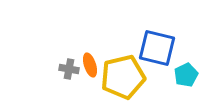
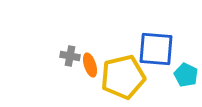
blue square: moved 1 px left, 1 px down; rotated 9 degrees counterclockwise
gray cross: moved 1 px right, 13 px up
cyan pentagon: rotated 20 degrees counterclockwise
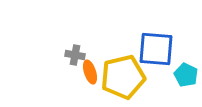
gray cross: moved 5 px right, 1 px up
orange ellipse: moved 7 px down
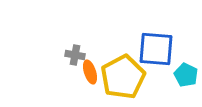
yellow pentagon: rotated 15 degrees counterclockwise
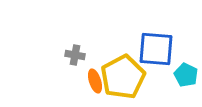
orange ellipse: moved 5 px right, 9 px down
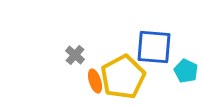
blue square: moved 2 px left, 2 px up
gray cross: rotated 30 degrees clockwise
cyan pentagon: moved 4 px up
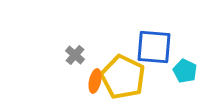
cyan pentagon: moved 1 px left
yellow pentagon: rotated 18 degrees counterclockwise
orange ellipse: rotated 30 degrees clockwise
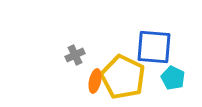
gray cross: rotated 24 degrees clockwise
cyan pentagon: moved 12 px left, 7 px down
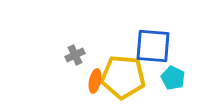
blue square: moved 1 px left, 1 px up
yellow pentagon: rotated 21 degrees counterclockwise
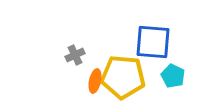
blue square: moved 4 px up
cyan pentagon: moved 2 px up
